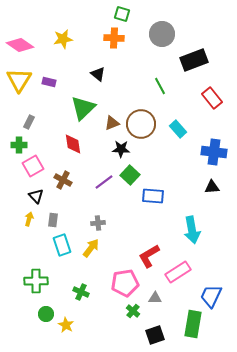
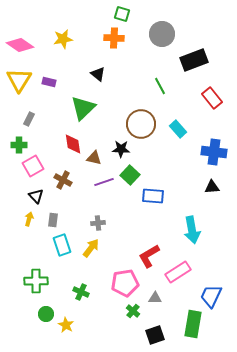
gray rectangle at (29, 122): moved 3 px up
brown triangle at (112, 123): moved 18 px left, 35 px down; rotated 35 degrees clockwise
purple line at (104, 182): rotated 18 degrees clockwise
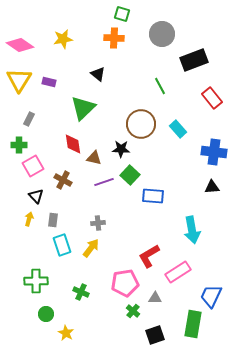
yellow star at (66, 325): moved 8 px down
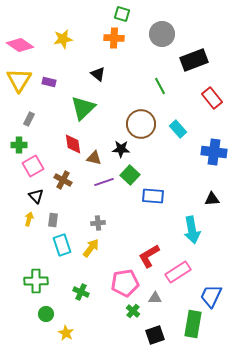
black triangle at (212, 187): moved 12 px down
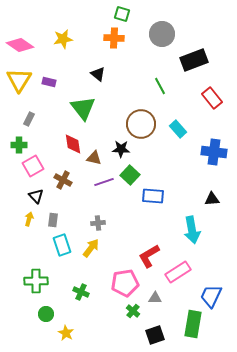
green triangle at (83, 108): rotated 24 degrees counterclockwise
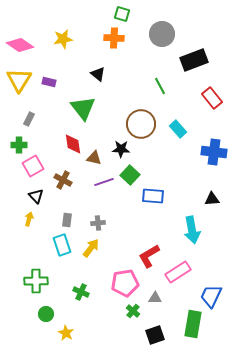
gray rectangle at (53, 220): moved 14 px right
